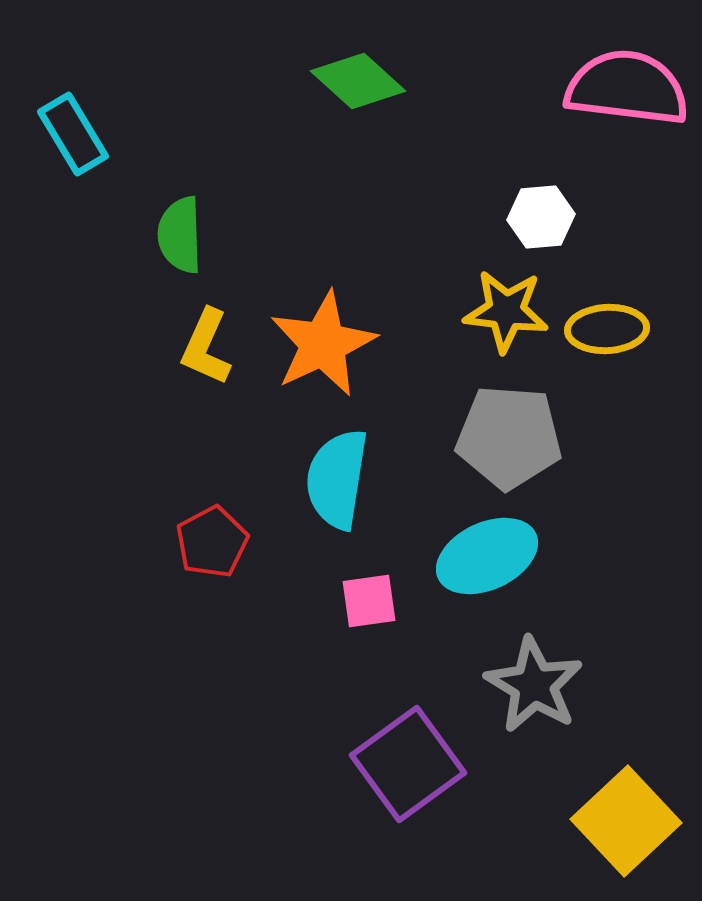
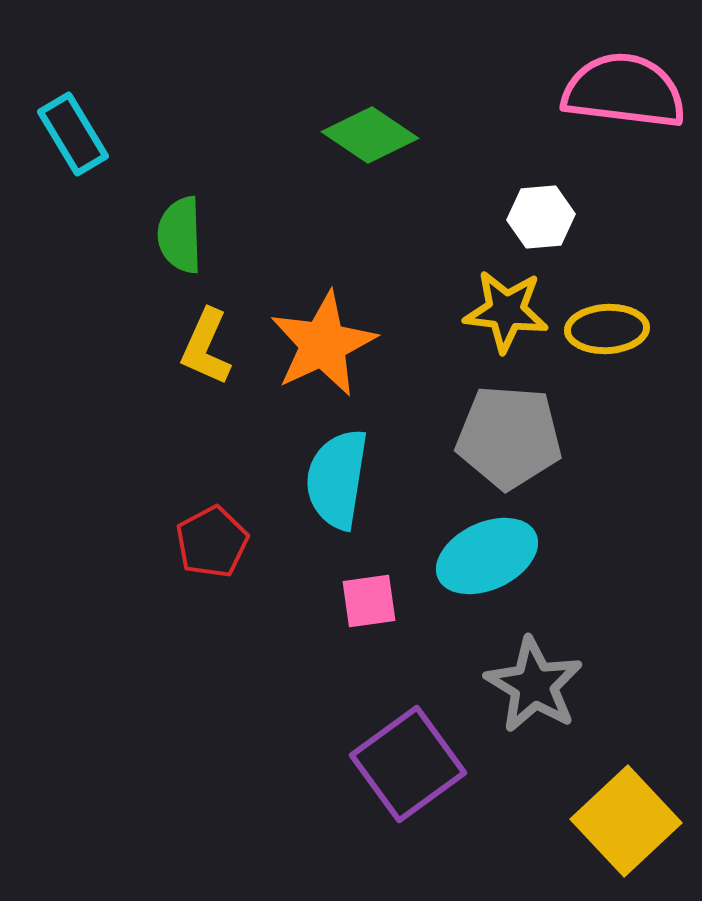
green diamond: moved 12 px right, 54 px down; rotated 8 degrees counterclockwise
pink semicircle: moved 3 px left, 3 px down
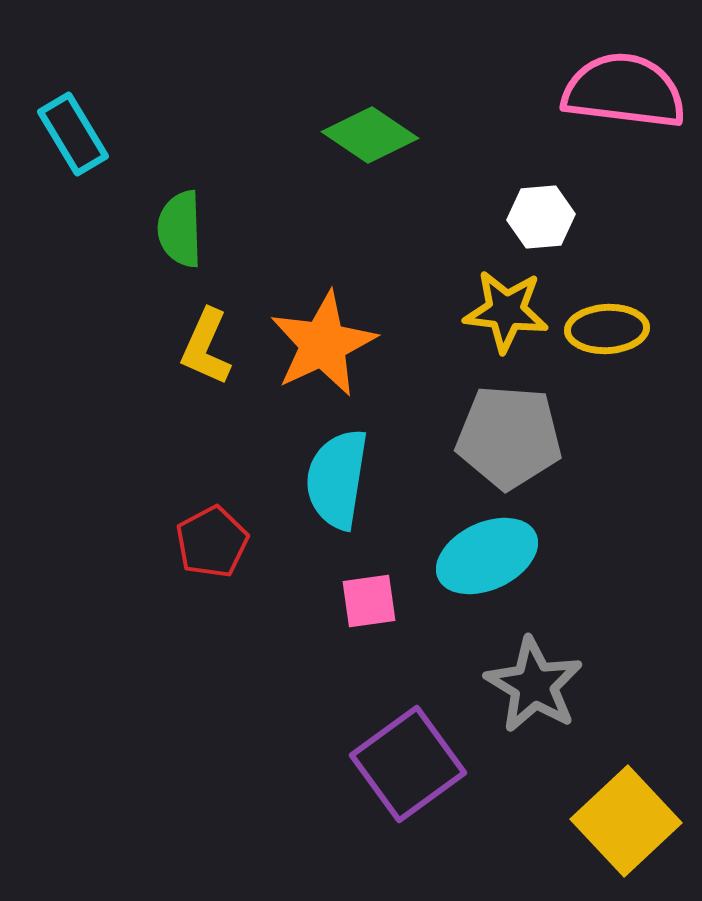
green semicircle: moved 6 px up
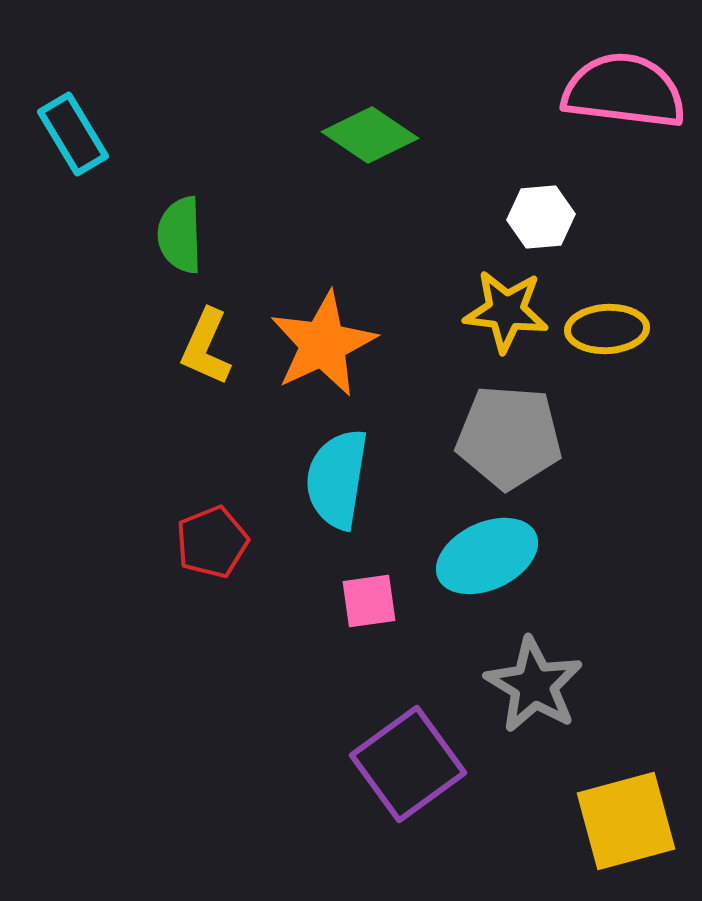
green semicircle: moved 6 px down
red pentagon: rotated 6 degrees clockwise
yellow square: rotated 28 degrees clockwise
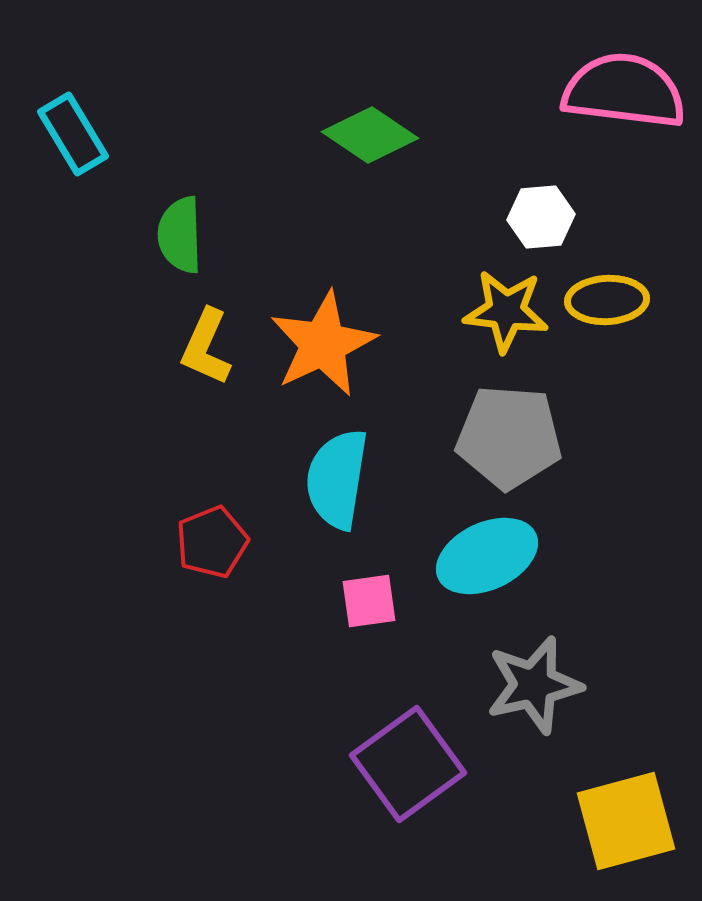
yellow ellipse: moved 29 px up
gray star: rotated 28 degrees clockwise
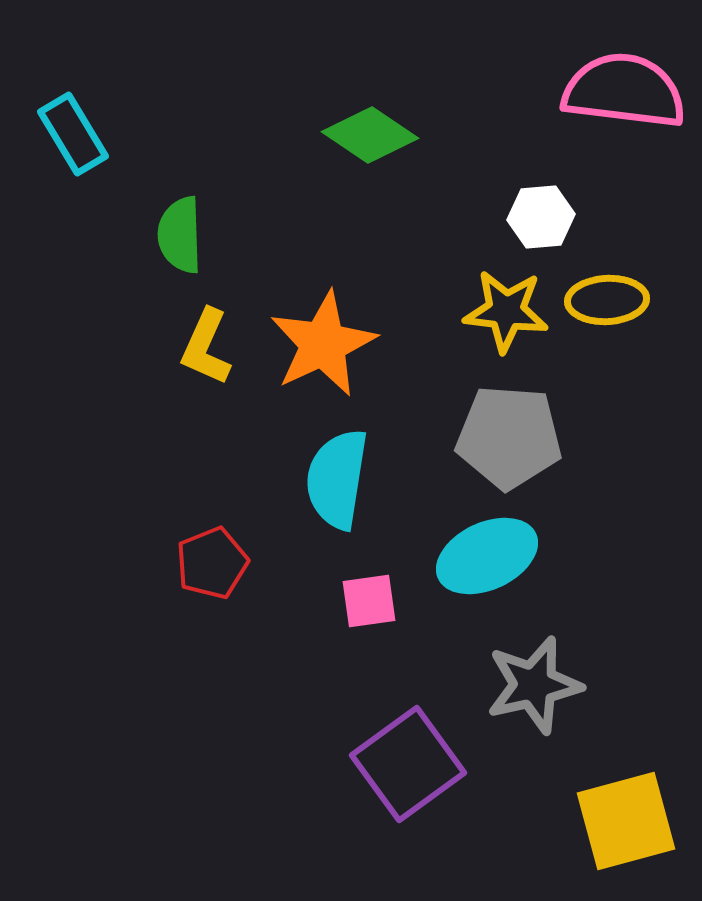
red pentagon: moved 21 px down
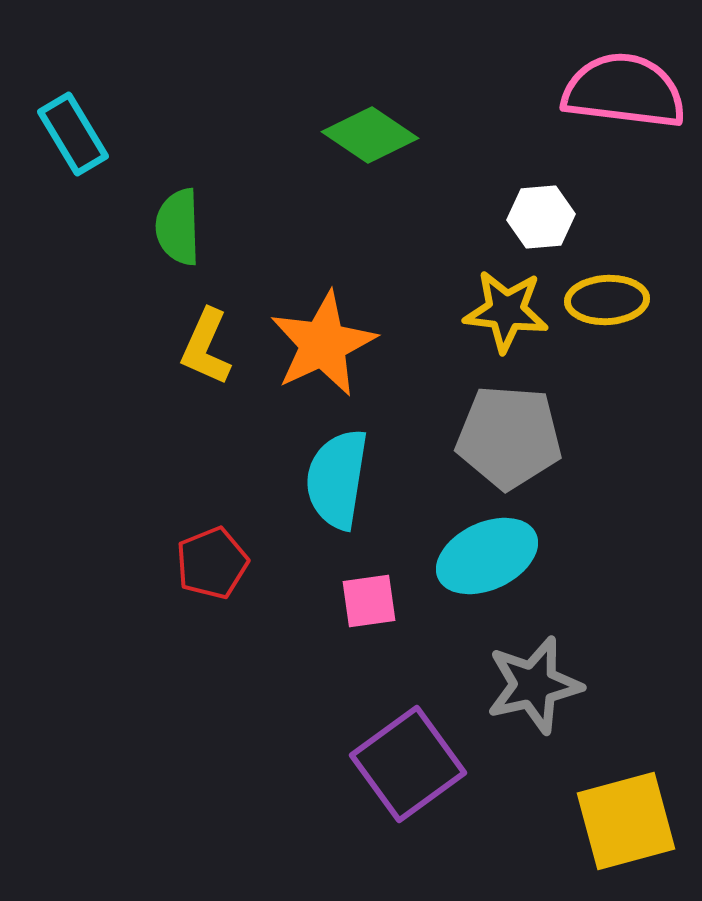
green semicircle: moved 2 px left, 8 px up
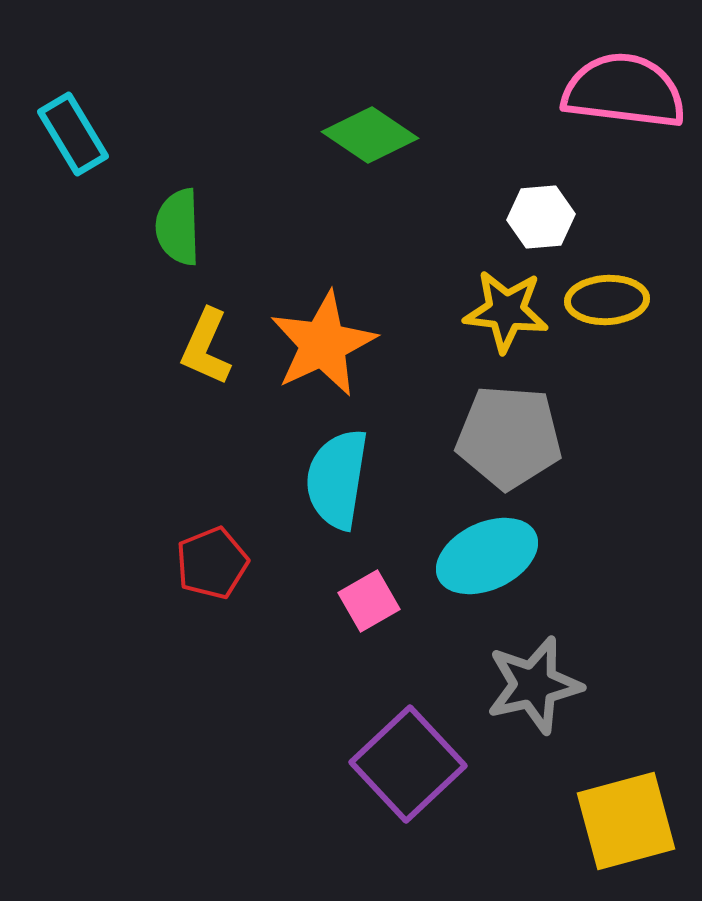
pink square: rotated 22 degrees counterclockwise
purple square: rotated 7 degrees counterclockwise
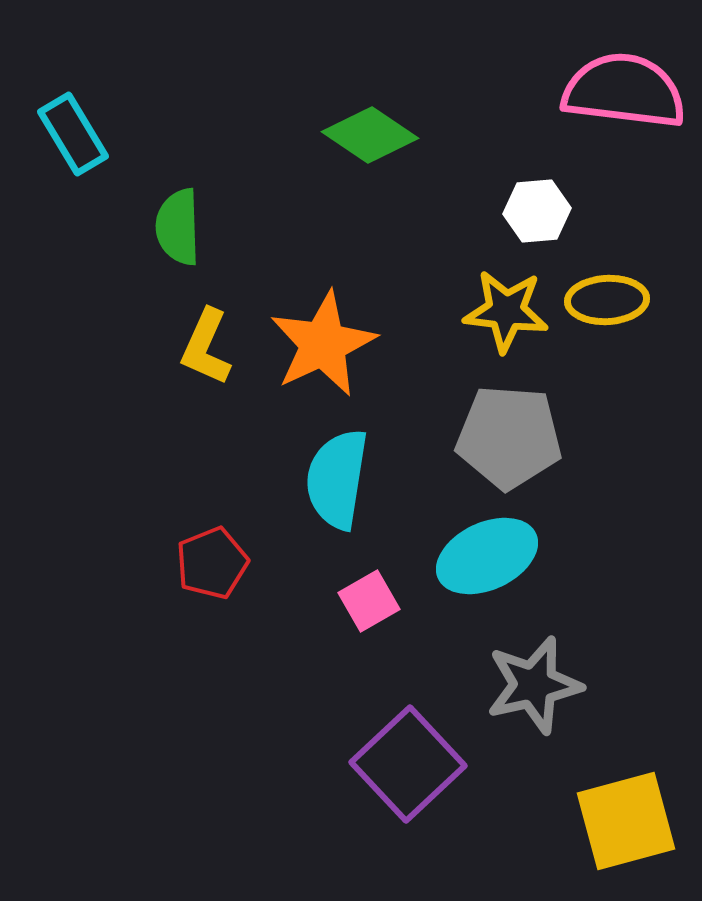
white hexagon: moved 4 px left, 6 px up
